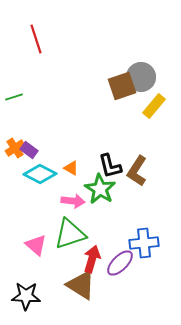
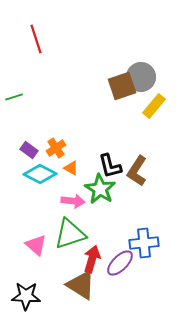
orange cross: moved 41 px right
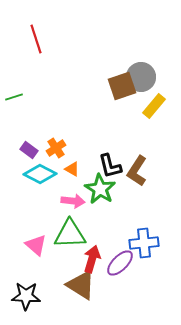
orange triangle: moved 1 px right, 1 px down
green triangle: rotated 16 degrees clockwise
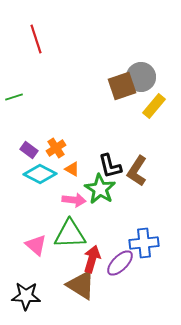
pink arrow: moved 1 px right, 1 px up
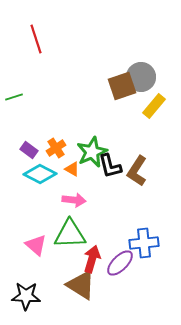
green star: moved 8 px left, 37 px up; rotated 16 degrees clockwise
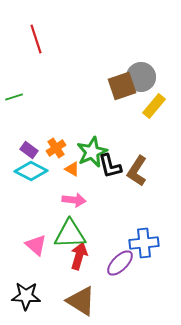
cyan diamond: moved 9 px left, 3 px up
red arrow: moved 13 px left, 3 px up
brown triangle: moved 16 px down
